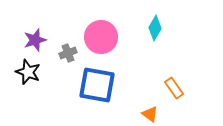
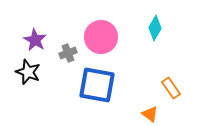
purple star: rotated 25 degrees counterclockwise
orange rectangle: moved 3 px left
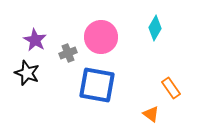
black star: moved 1 px left, 1 px down
orange triangle: moved 1 px right
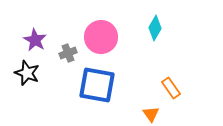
orange triangle: rotated 18 degrees clockwise
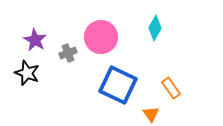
blue square: moved 21 px right; rotated 15 degrees clockwise
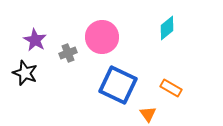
cyan diamond: moved 12 px right; rotated 20 degrees clockwise
pink circle: moved 1 px right
black star: moved 2 px left
orange rectangle: rotated 25 degrees counterclockwise
orange triangle: moved 3 px left
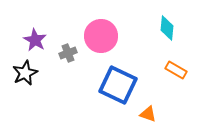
cyan diamond: rotated 45 degrees counterclockwise
pink circle: moved 1 px left, 1 px up
black star: rotated 25 degrees clockwise
orange rectangle: moved 5 px right, 18 px up
orange triangle: rotated 36 degrees counterclockwise
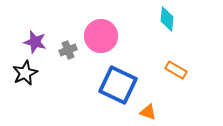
cyan diamond: moved 9 px up
purple star: moved 2 px down; rotated 15 degrees counterclockwise
gray cross: moved 3 px up
orange triangle: moved 2 px up
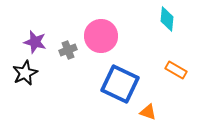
blue square: moved 2 px right, 1 px up
